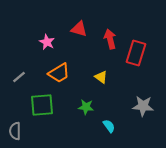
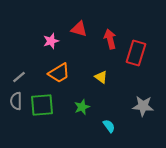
pink star: moved 4 px right, 1 px up; rotated 28 degrees clockwise
green star: moved 4 px left; rotated 28 degrees counterclockwise
gray semicircle: moved 1 px right, 30 px up
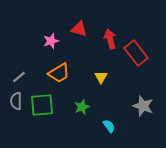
red rectangle: rotated 55 degrees counterclockwise
yellow triangle: rotated 24 degrees clockwise
gray star: rotated 15 degrees clockwise
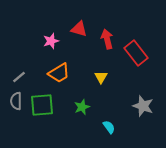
red arrow: moved 3 px left
cyan semicircle: moved 1 px down
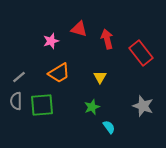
red rectangle: moved 5 px right
yellow triangle: moved 1 px left
green star: moved 10 px right
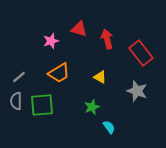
yellow triangle: rotated 32 degrees counterclockwise
gray star: moved 6 px left, 15 px up
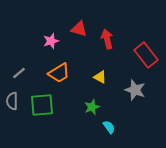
red rectangle: moved 5 px right, 2 px down
gray line: moved 4 px up
gray star: moved 2 px left, 1 px up
gray semicircle: moved 4 px left
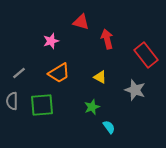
red triangle: moved 2 px right, 7 px up
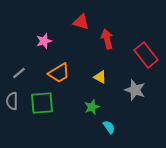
pink star: moved 7 px left
green square: moved 2 px up
